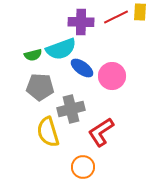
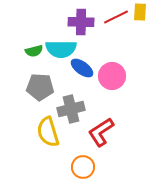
cyan semicircle: rotated 20 degrees clockwise
green semicircle: moved 1 px right, 4 px up
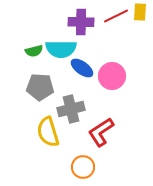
red line: moved 1 px up
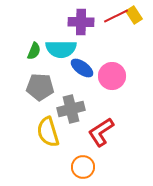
yellow rectangle: moved 6 px left, 3 px down; rotated 36 degrees counterclockwise
green semicircle: rotated 54 degrees counterclockwise
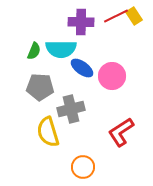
yellow rectangle: moved 1 px down
red L-shape: moved 20 px right
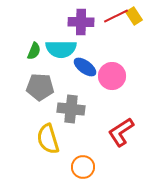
blue ellipse: moved 3 px right, 1 px up
gray cross: rotated 20 degrees clockwise
yellow semicircle: moved 7 px down
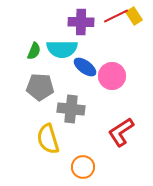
cyan semicircle: moved 1 px right
